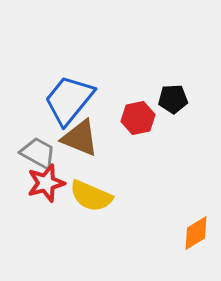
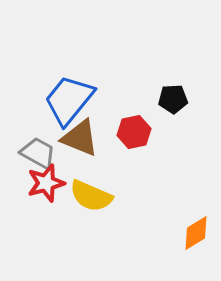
red hexagon: moved 4 px left, 14 px down
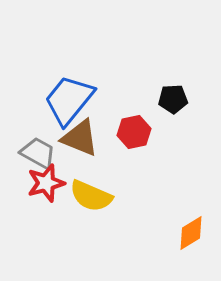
orange diamond: moved 5 px left
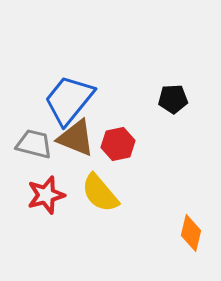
red hexagon: moved 16 px left, 12 px down
brown triangle: moved 4 px left
gray trapezoid: moved 4 px left, 9 px up; rotated 15 degrees counterclockwise
red star: moved 12 px down
yellow semicircle: moved 9 px right, 3 px up; rotated 27 degrees clockwise
orange diamond: rotated 45 degrees counterclockwise
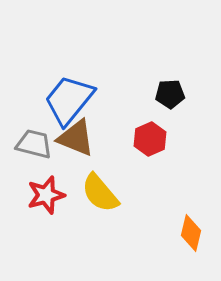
black pentagon: moved 3 px left, 5 px up
red hexagon: moved 32 px right, 5 px up; rotated 12 degrees counterclockwise
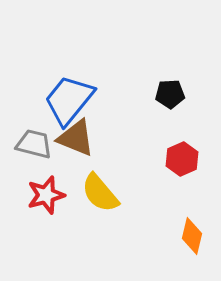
red hexagon: moved 32 px right, 20 px down
orange diamond: moved 1 px right, 3 px down
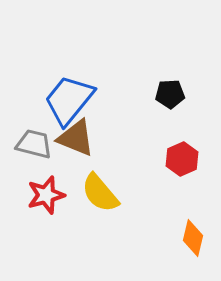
orange diamond: moved 1 px right, 2 px down
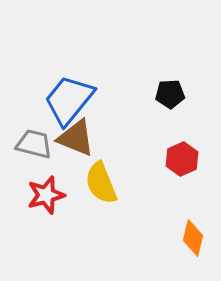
yellow semicircle: moved 1 px right, 10 px up; rotated 18 degrees clockwise
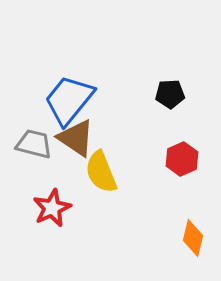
brown triangle: rotated 12 degrees clockwise
yellow semicircle: moved 11 px up
red star: moved 6 px right, 13 px down; rotated 9 degrees counterclockwise
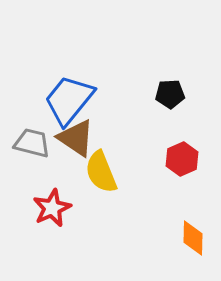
gray trapezoid: moved 2 px left, 1 px up
orange diamond: rotated 12 degrees counterclockwise
